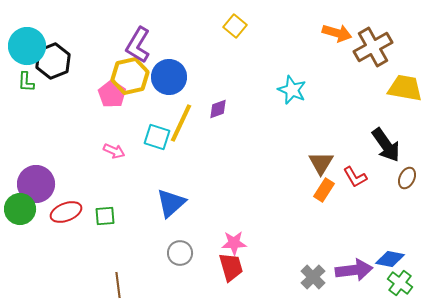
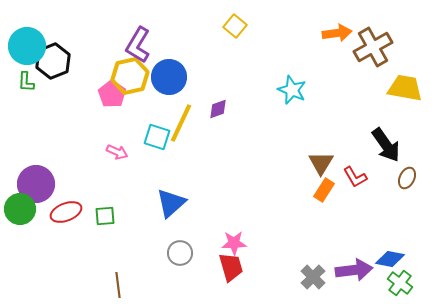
orange arrow: rotated 24 degrees counterclockwise
pink arrow: moved 3 px right, 1 px down
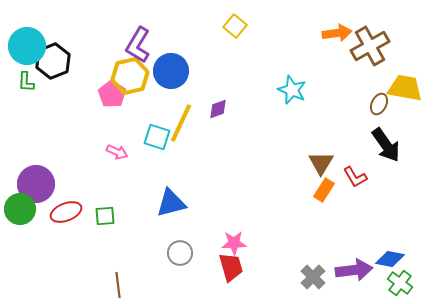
brown cross: moved 3 px left, 1 px up
blue circle: moved 2 px right, 6 px up
brown ellipse: moved 28 px left, 74 px up
blue triangle: rotated 28 degrees clockwise
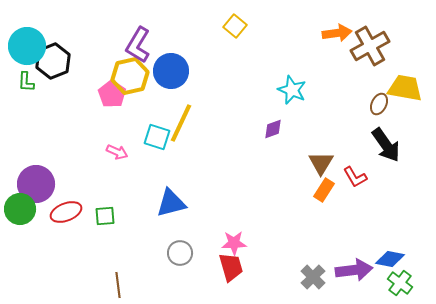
purple diamond: moved 55 px right, 20 px down
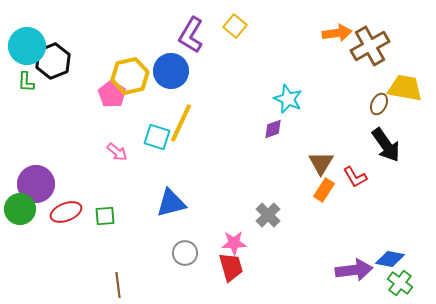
purple L-shape: moved 53 px right, 10 px up
cyan star: moved 4 px left, 9 px down
pink arrow: rotated 15 degrees clockwise
gray circle: moved 5 px right
gray cross: moved 45 px left, 62 px up
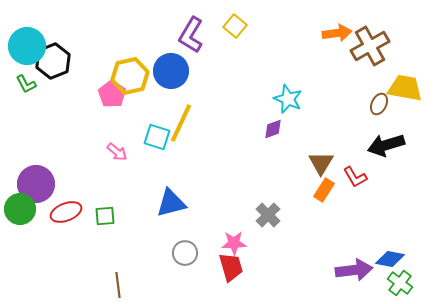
green L-shape: moved 2 px down; rotated 30 degrees counterclockwise
black arrow: rotated 108 degrees clockwise
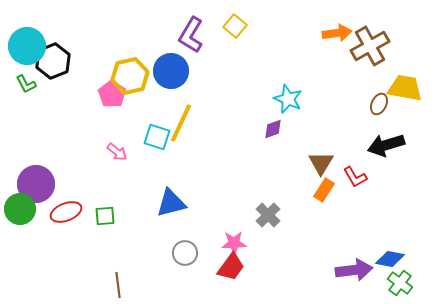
red trapezoid: rotated 52 degrees clockwise
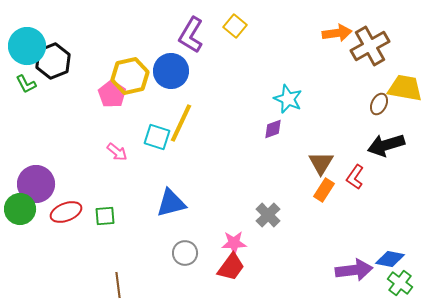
red L-shape: rotated 65 degrees clockwise
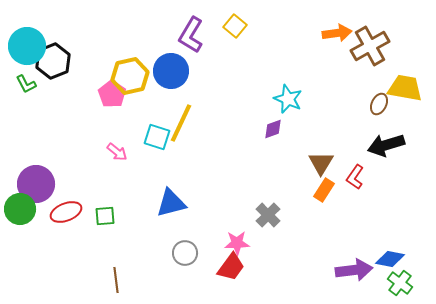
pink star: moved 3 px right
brown line: moved 2 px left, 5 px up
